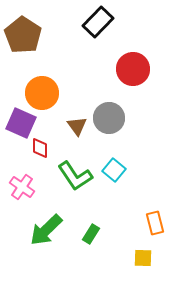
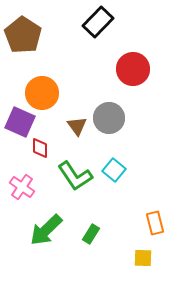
purple square: moved 1 px left, 1 px up
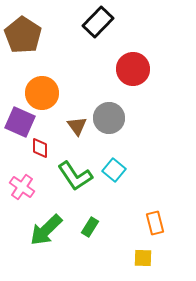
green rectangle: moved 1 px left, 7 px up
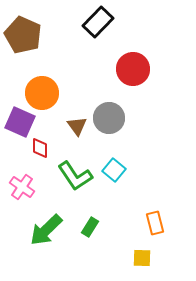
brown pentagon: rotated 9 degrees counterclockwise
yellow square: moved 1 px left
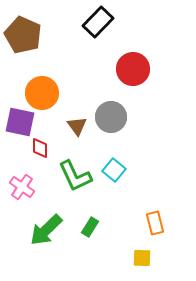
gray circle: moved 2 px right, 1 px up
purple square: rotated 12 degrees counterclockwise
green L-shape: rotated 9 degrees clockwise
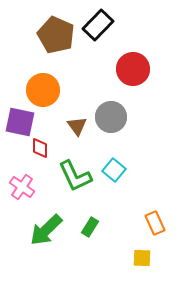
black rectangle: moved 3 px down
brown pentagon: moved 33 px right
orange circle: moved 1 px right, 3 px up
orange rectangle: rotated 10 degrees counterclockwise
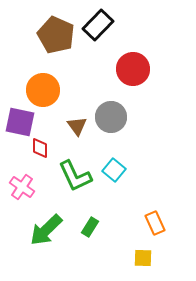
yellow square: moved 1 px right
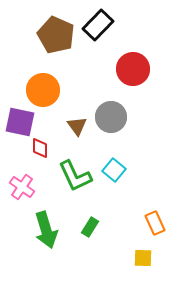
green arrow: rotated 63 degrees counterclockwise
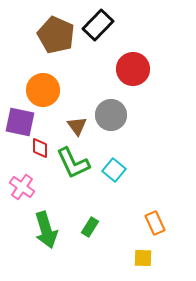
gray circle: moved 2 px up
green L-shape: moved 2 px left, 13 px up
